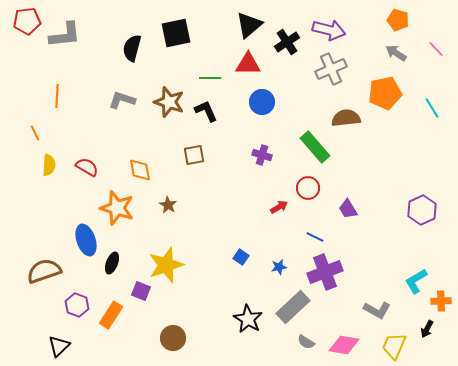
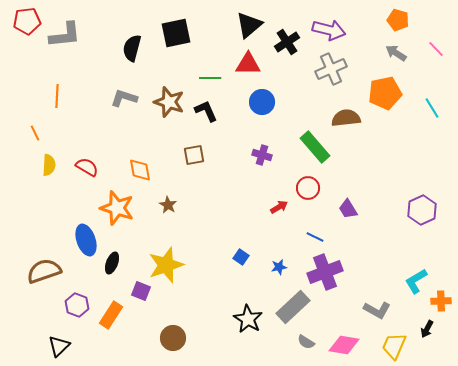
gray L-shape at (122, 100): moved 2 px right, 2 px up
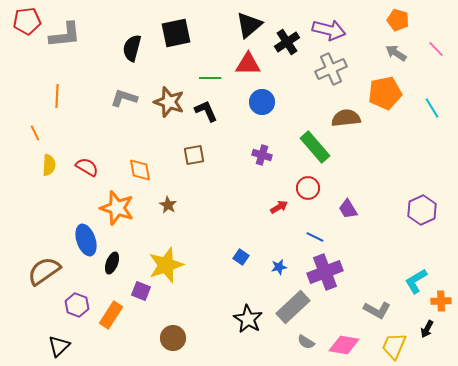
brown semicircle at (44, 271): rotated 16 degrees counterclockwise
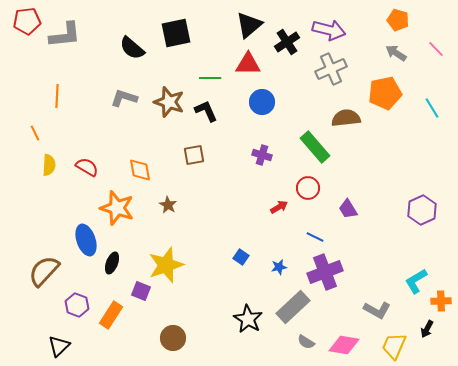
black semicircle at (132, 48): rotated 64 degrees counterclockwise
brown semicircle at (44, 271): rotated 12 degrees counterclockwise
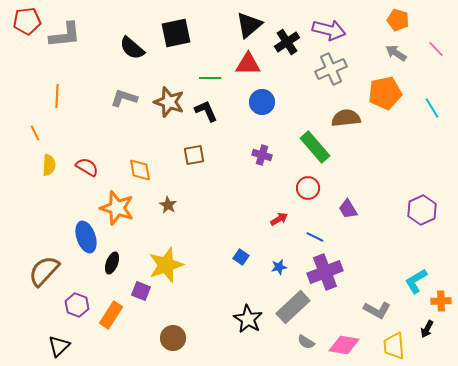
red arrow at (279, 207): moved 12 px down
blue ellipse at (86, 240): moved 3 px up
yellow trapezoid at (394, 346): rotated 28 degrees counterclockwise
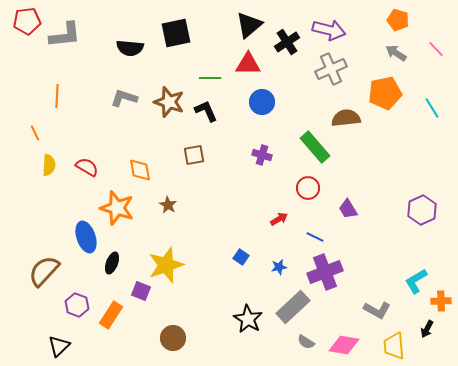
black semicircle at (132, 48): moved 2 px left; rotated 36 degrees counterclockwise
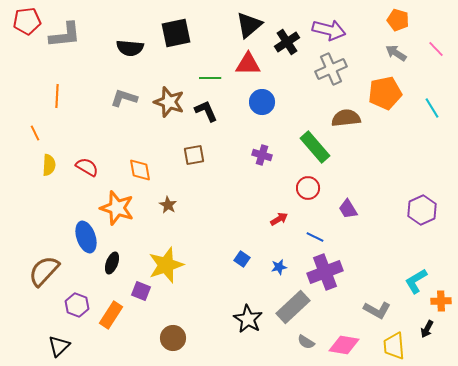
blue square at (241, 257): moved 1 px right, 2 px down
